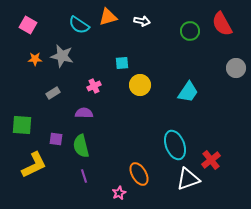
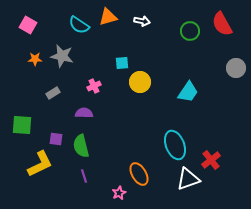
yellow circle: moved 3 px up
yellow L-shape: moved 6 px right, 1 px up
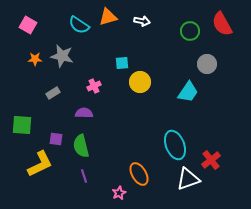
gray circle: moved 29 px left, 4 px up
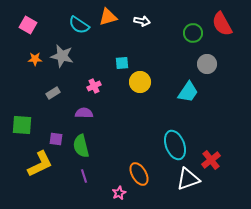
green circle: moved 3 px right, 2 px down
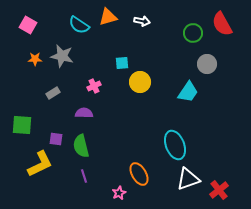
red cross: moved 8 px right, 30 px down
